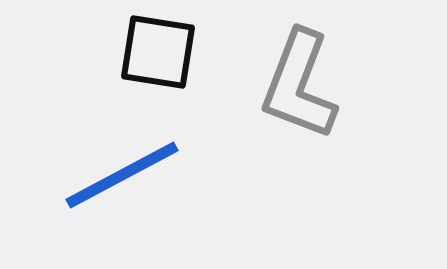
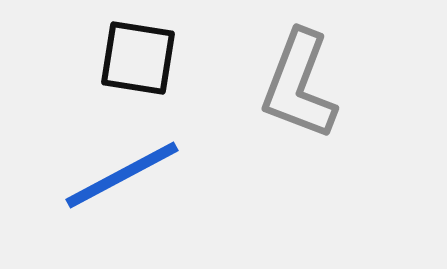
black square: moved 20 px left, 6 px down
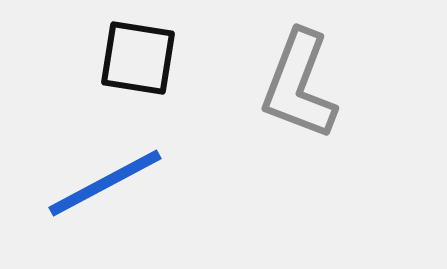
blue line: moved 17 px left, 8 px down
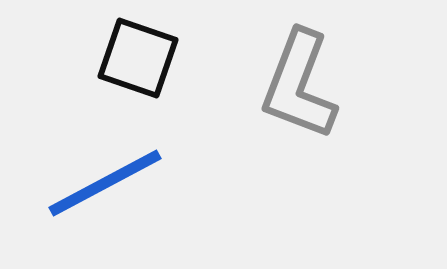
black square: rotated 10 degrees clockwise
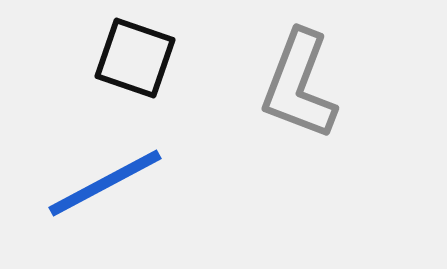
black square: moved 3 px left
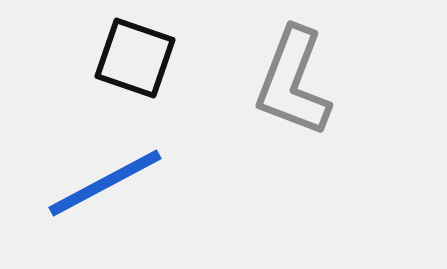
gray L-shape: moved 6 px left, 3 px up
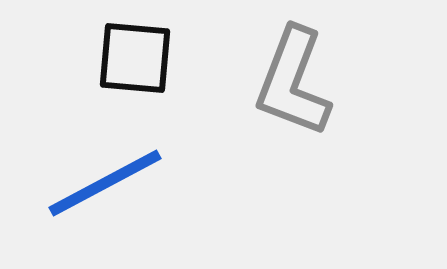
black square: rotated 14 degrees counterclockwise
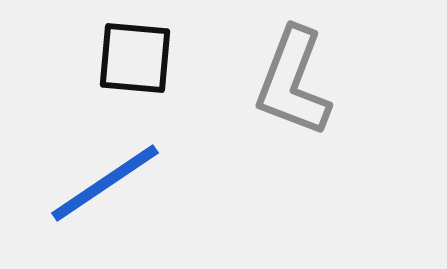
blue line: rotated 6 degrees counterclockwise
